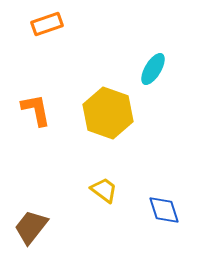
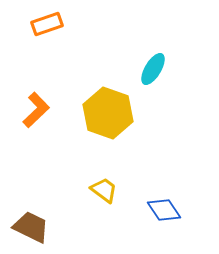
orange L-shape: rotated 57 degrees clockwise
blue diamond: rotated 16 degrees counterclockwise
brown trapezoid: rotated 78 degrees clockwise
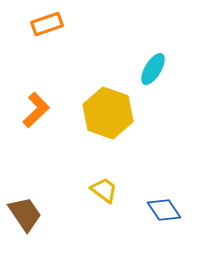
brown trapezoid: moved 6 px left, 13 px up; rotated 30 degrees clockwise
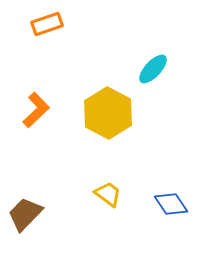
cyan ellipse: rotated 12 degrees clockwise
yellow hexagon: rotated 9 degrees clockwise
yellow trapezoid: moved 4 px right, 4 px down
blue diamond: moved 7 px right, 6 px up
brown trapezoid: rotated 102 degrees counterclockwise
